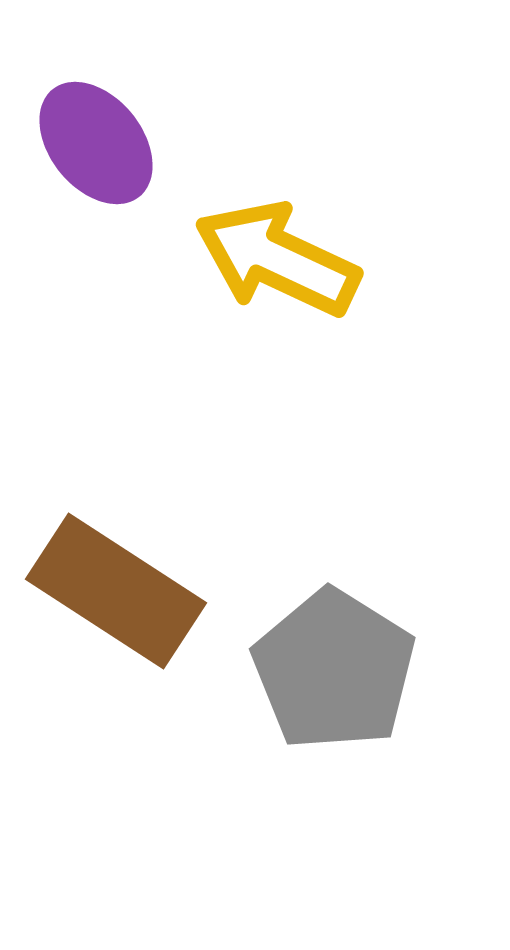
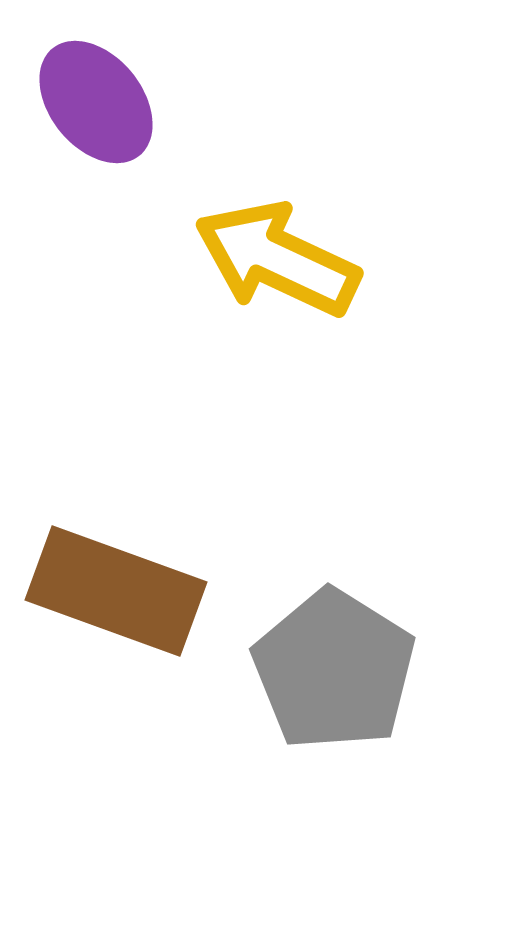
purple ellipse: moved 41 px up
brown rectangle: rotated 13 degrees counterclockwise
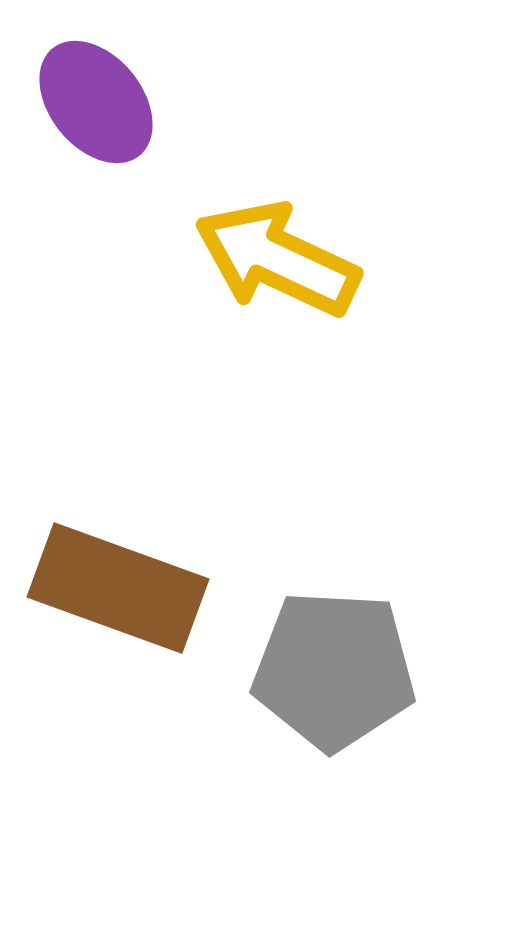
brown rectangle: moved 2 px right, 3 px up
gray pentagon: rotated 29 degrees counterclockwise
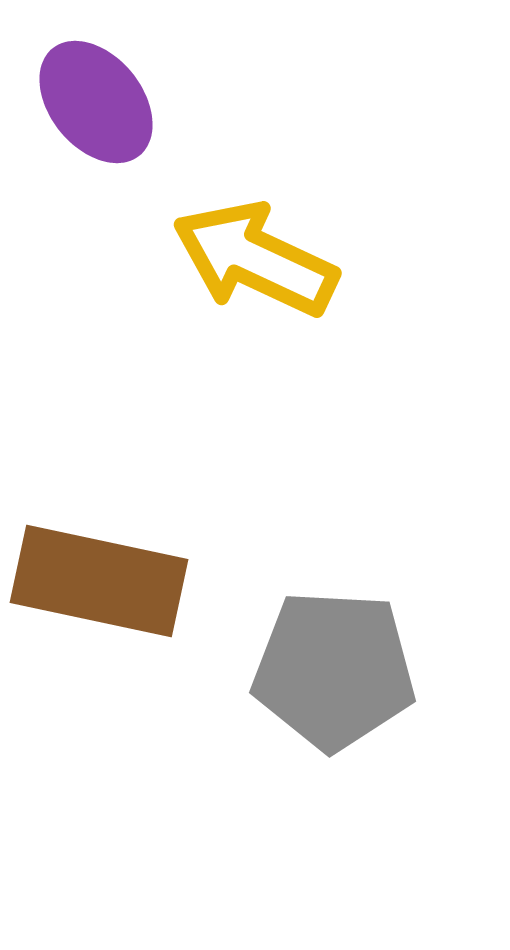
yellow arrow: moved 22 px left
brown rectangle: moved 19 px left, 7 px up; rotated 8 degrees counterclockwise
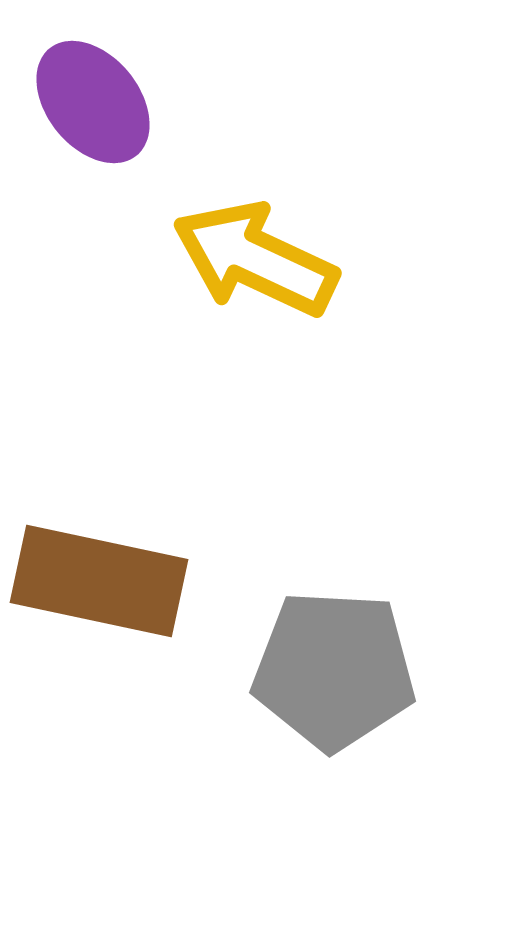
purple ellipse: moved 3 px left
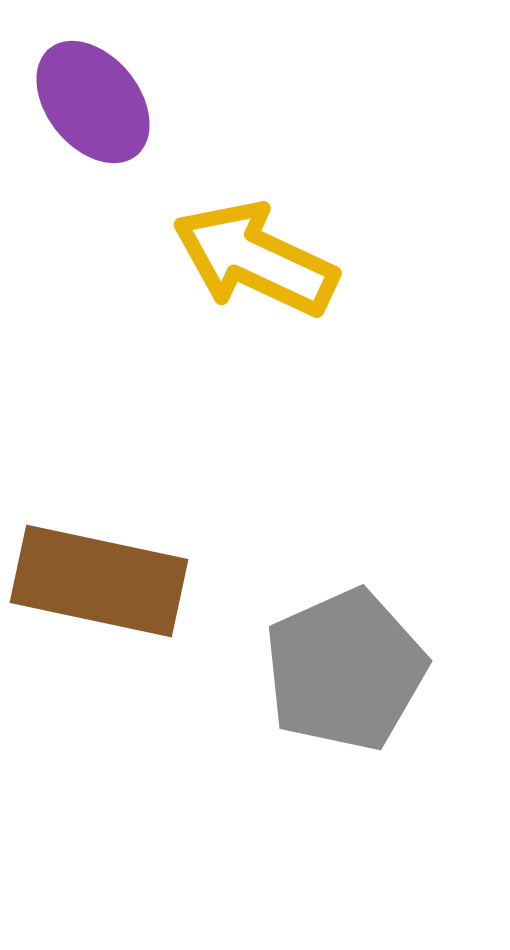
gray pentagon: moved 11 px right; rotated 27 degrees counterclockwise
